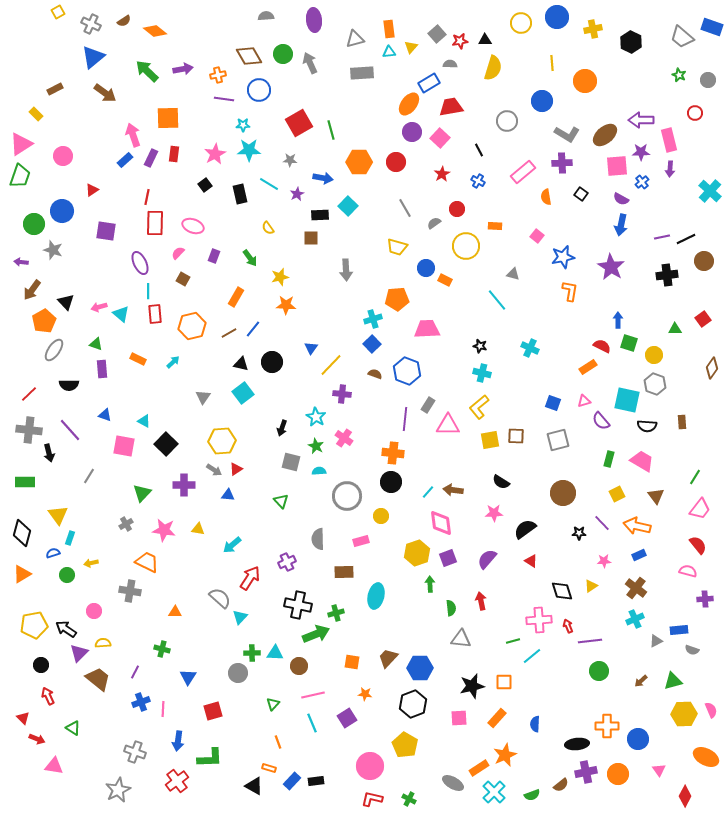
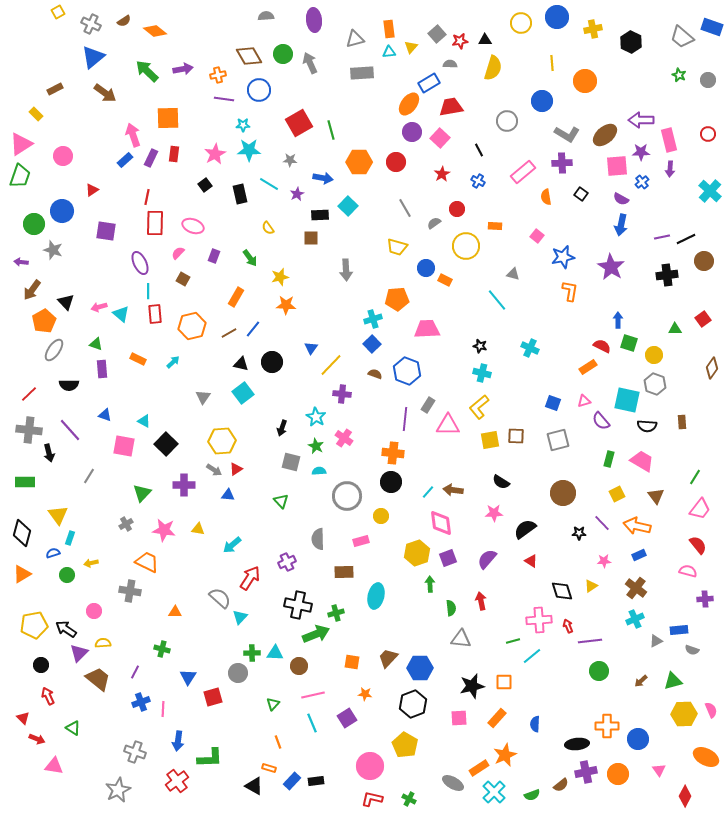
red circle at (695, 113): moved 13 px right, 21 px down
red square at (213, 711): moved 14 px up
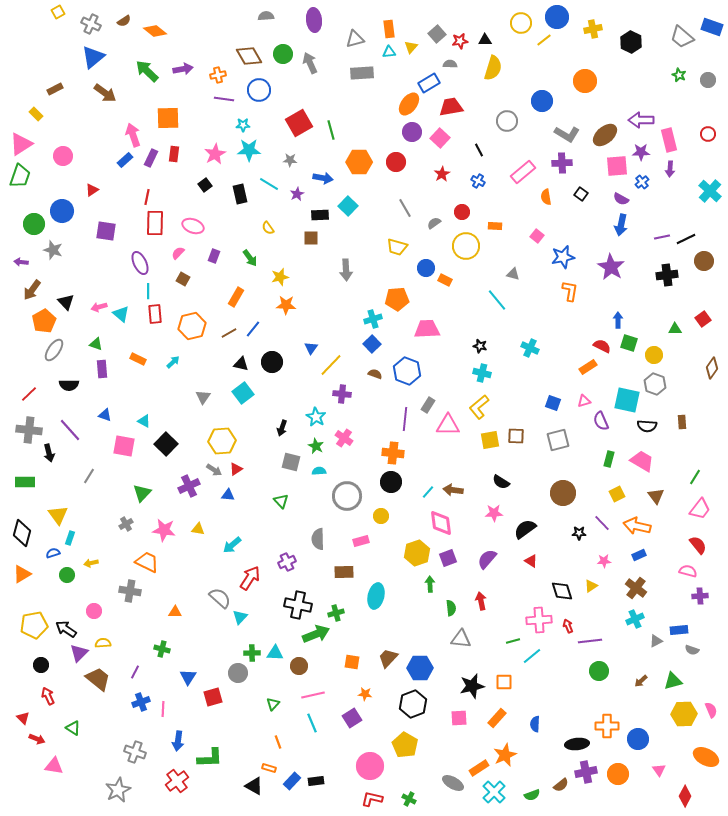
yellow line at (552, 63): moved 8 px left, 23 px up; rotated 56 degrees clockwise
red circle at (457, 209): moved 5 px right, 3 px down
purple semicircle at (601, 421): rotated 18 degrees clockwise
purple cross at (184, 485): moved 5 px right, 1 px down; rotated 25 degrees counterclockwise
purple cross at (705, 599): moved 5 px left, 3 px up
purple square at (347, 718): moved 5 px right
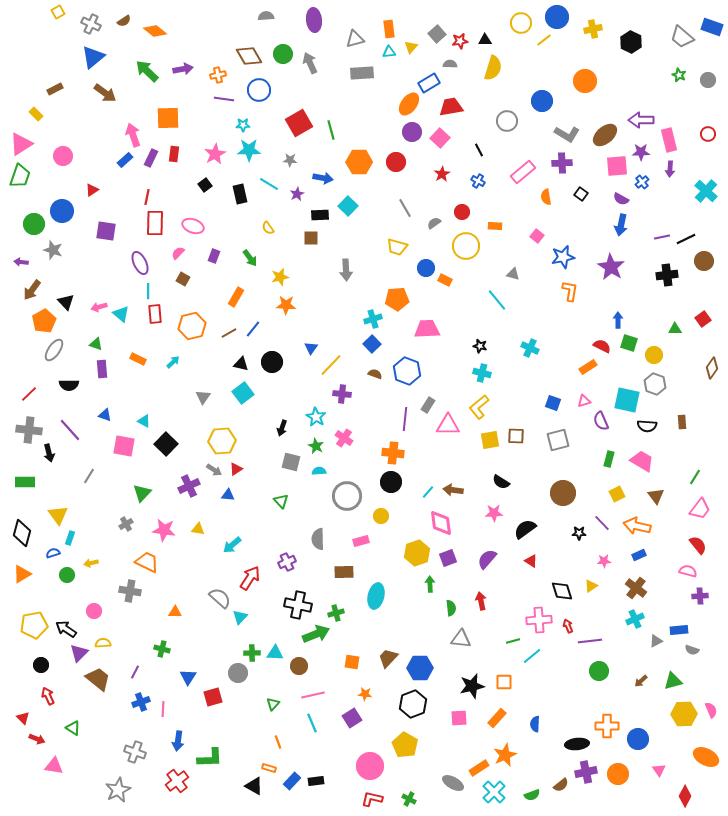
cyan cross at (710, 191): moved 4 px left
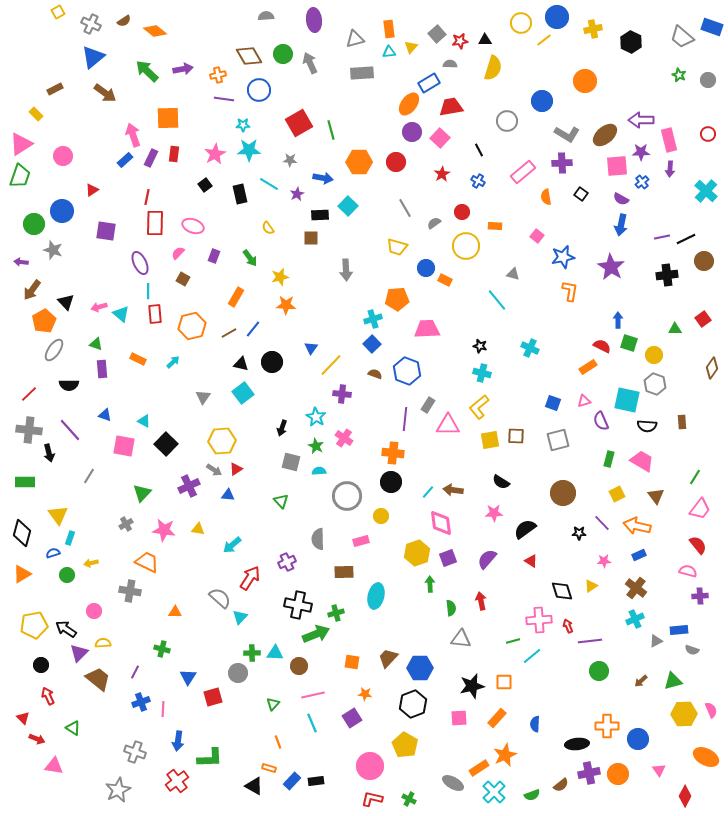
purple cross at (586, 772): moved 3 px right, 1 px down
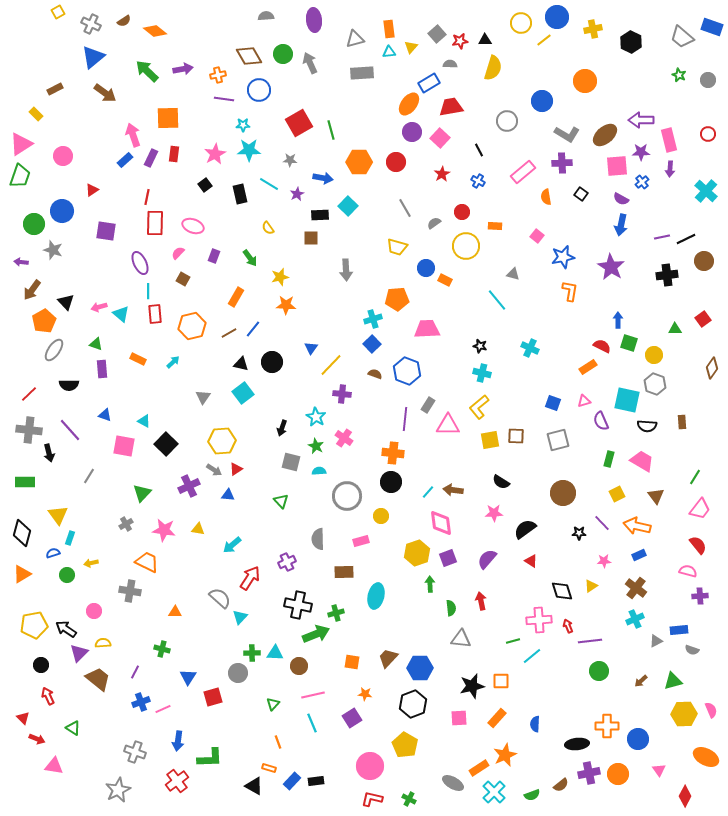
orange square at (504, 682): moved 3 px left, 1 px up
pink line at (163, 709): rotated 63 degrees clockwise
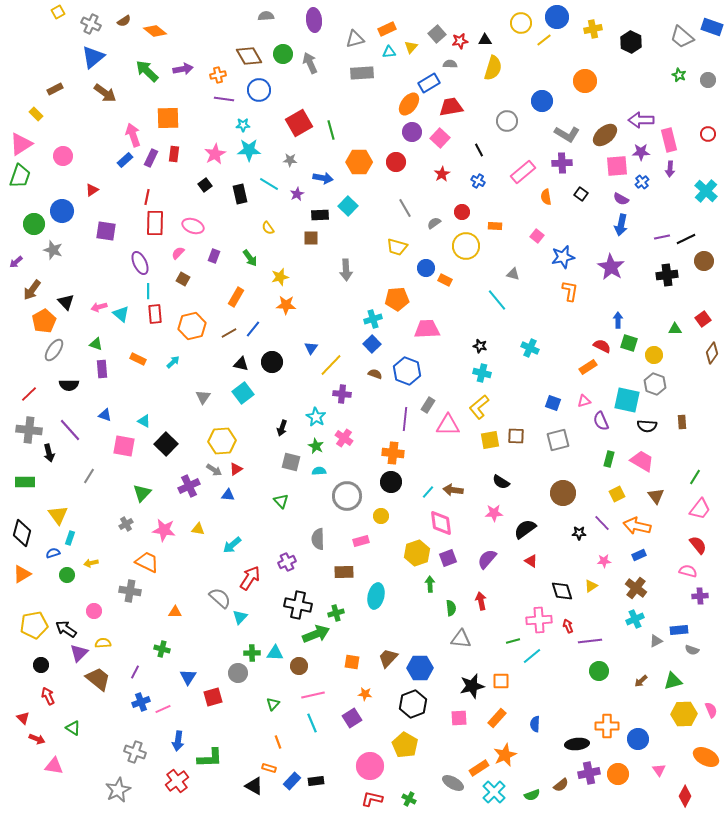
orange rectangle at (389, 29): moved 2 px left; rotated 72 degrees clockwise
purple arrow at (21, 262): moved 5 px left; rotated 48 degrees counterclockwise
brown diamond at (712, 368): moved 15 px up
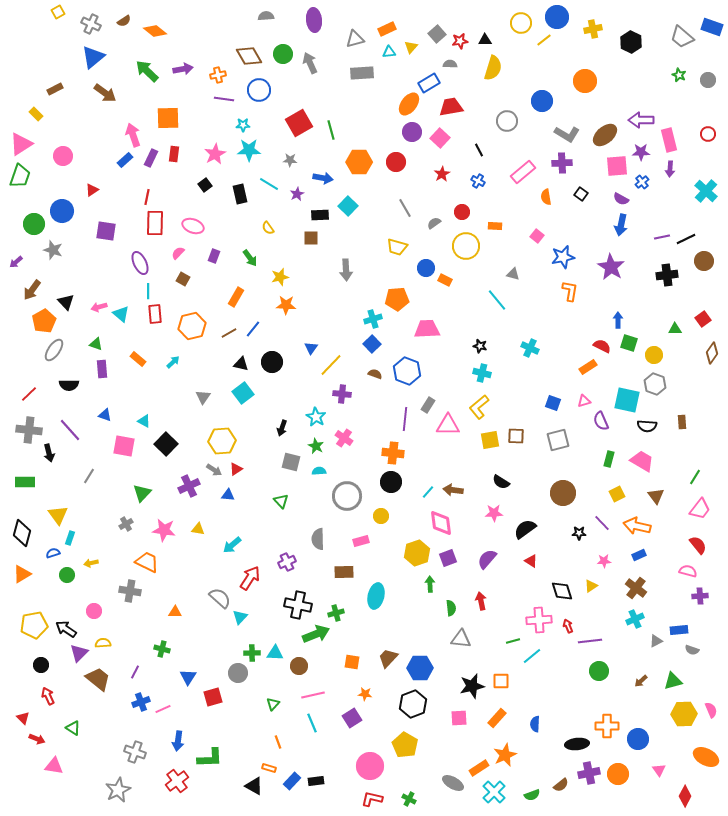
orange rectangle at (138, 359): rotated 14 degrees clockwise
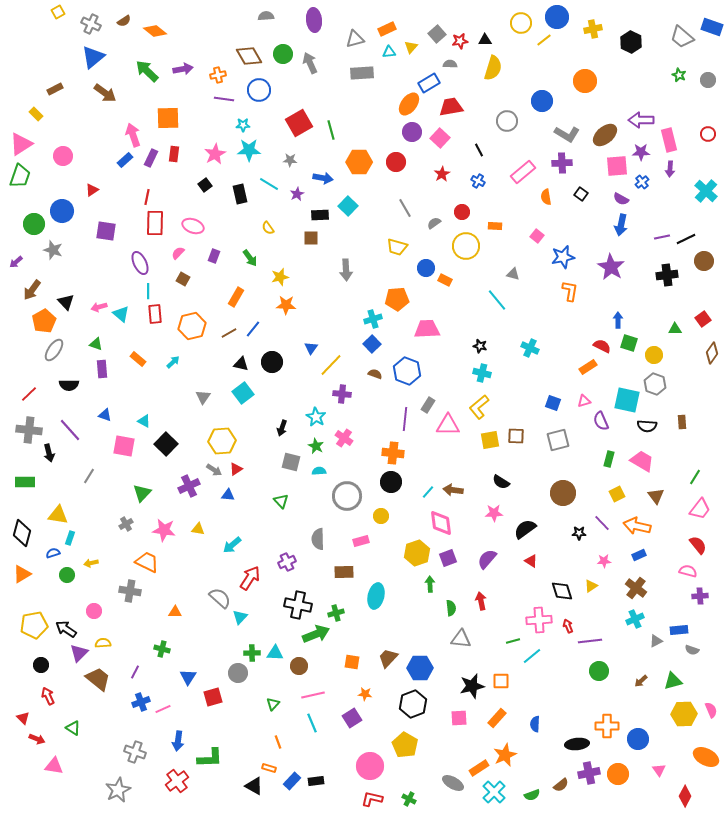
yellow triangle at (58, 515): rotated 45 degrees counterclockwise
